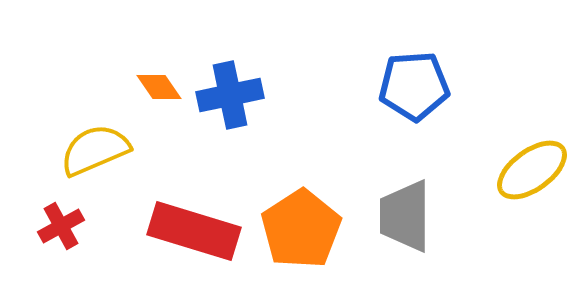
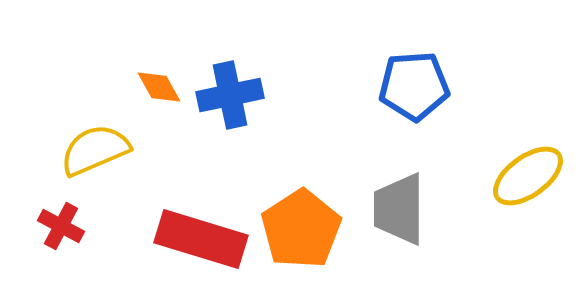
orange diamond: rotated 6 degrees clockwise
yellow ellipse: moved 4 px left, 6 px down
gray trapezoid: moved 6 px left, 7 px up
red cross: rotated 33 degrees counterclockwise
red rectangle: moved 7 px right, 8 px down
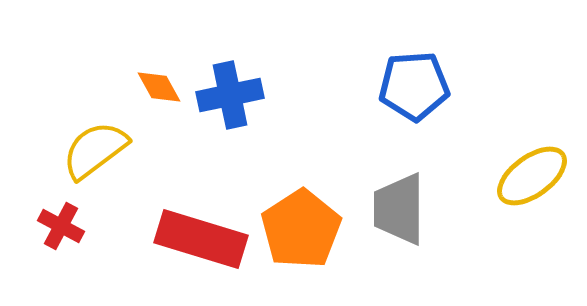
yellow semicircle: rotated 14 degrees counterclockwise
yellow ellipse: moved 4 px right
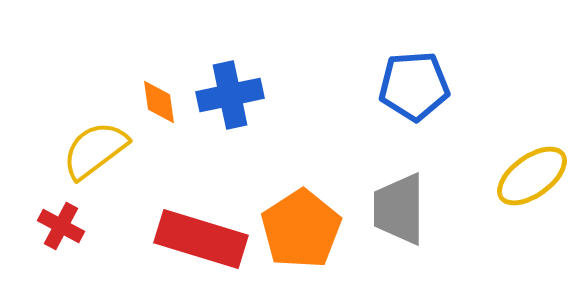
orange diamond: moved 15 px down; rotated 21 degrees clockwise
